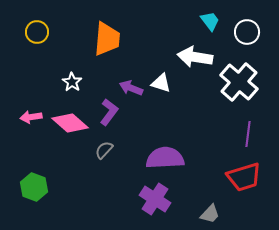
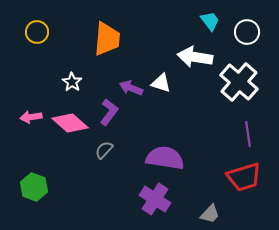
purple line: rotated 15 degrees counterclockwise
purple semicircle: rotated 12 degrees clockwise
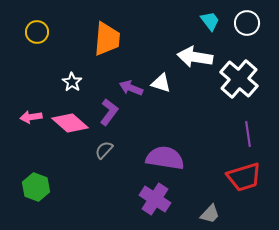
white circle: moved 9 px up
white cross: moved 3 px up
green hexagon: moved 2 px right
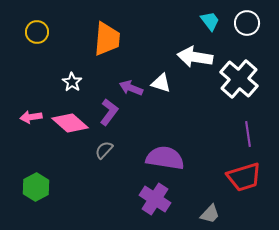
green hexagon: rotated 12 degrees clockwise
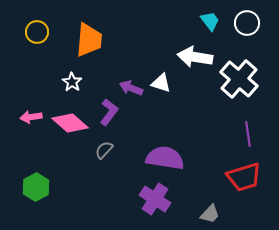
orange trapezoid: moved 18 px left, 1 px down
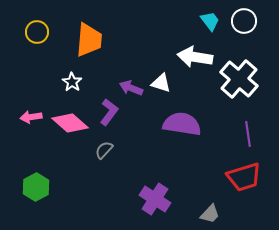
white circle: moved 3 px left, 2 px up
purple semicircle: moved 17 px right, 34 px up
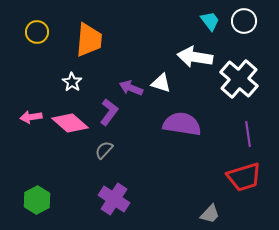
green hexagon: moved 1 px right, 13 px down
purple cross: moved 41 px left
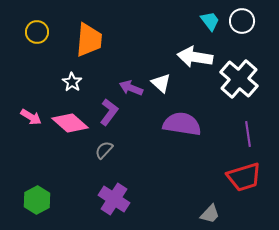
white circle: moved 2 px left
white triangle: rotated 25 degrees clockwise
pink arrow: rotated 140 degrees counterclockwise
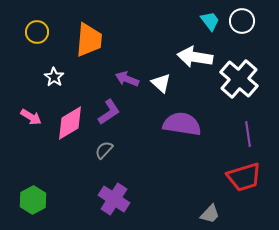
white star: moved 18 px left, 5 px up
purple arrow: moved 4 px left, 9 px up
purple L-shape: rotated 20 degrees clockwise
pink diamond: rotated 72 degrees counterclockwise
green hexagon: moved 4 px left
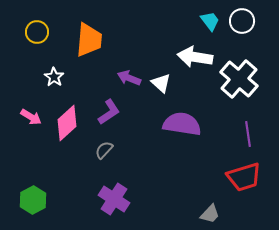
purple arrow: moved 2 px right, 1 px up
pink diamond: moved 3 px left; rotated 12 degrees counterclockwise
